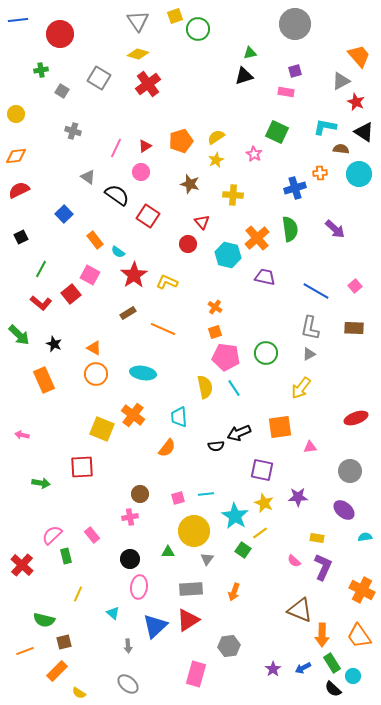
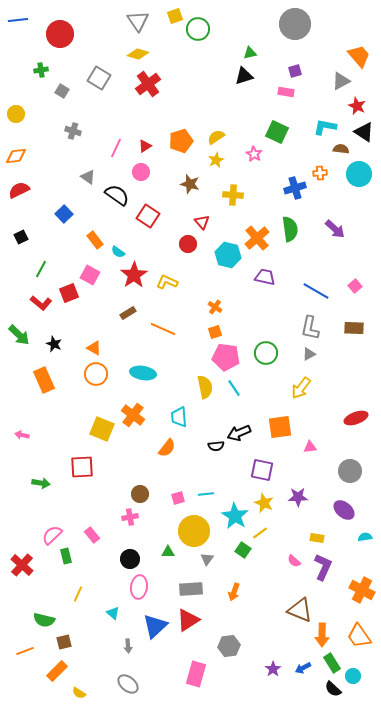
red star at (356, 102): moved 1 px right, 4 px down
red square at (71, 294): moved 2 px left, 1 px up; rotated 18 degrees clockwise
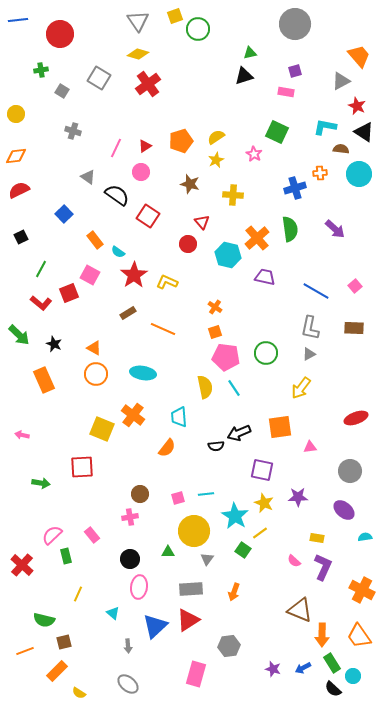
purple star at (273, 669): rotated 21 degrees counterclockwise
